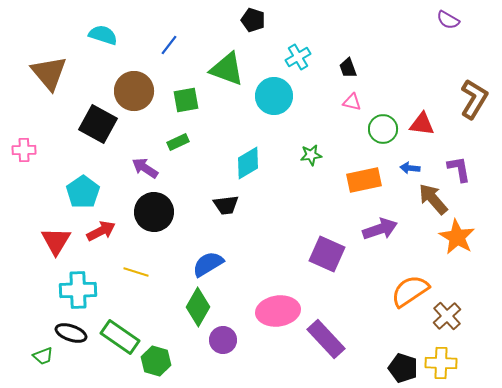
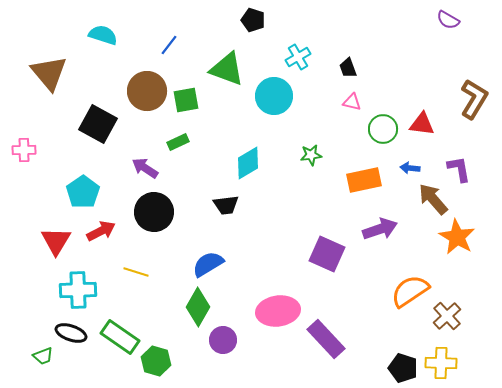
brown circle at (134, 91): moved 13 px right
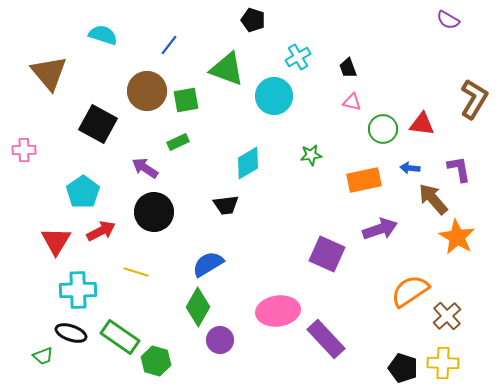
purple circle at (223, 340): moved 3 px left
yellow cross at (441, 363): moved 2 px right
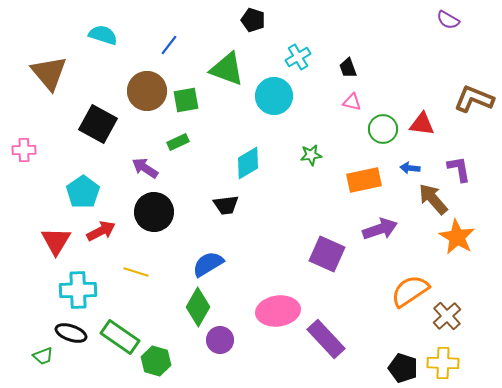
brown L-shape at (474, 99): rotated 99 degrees counterclockwise
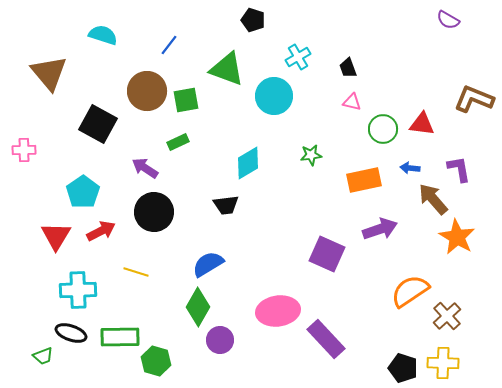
red triangle at (56, 241): moved 5 px up
green rectangle at (120, 337): rotated 36 degrees counterclockwise
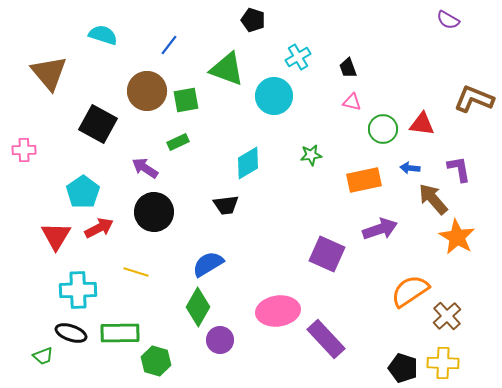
red arrow at (101, 231): moved 2 px left, 3 px up
green rectangle at (120, 337): moved 4 px up
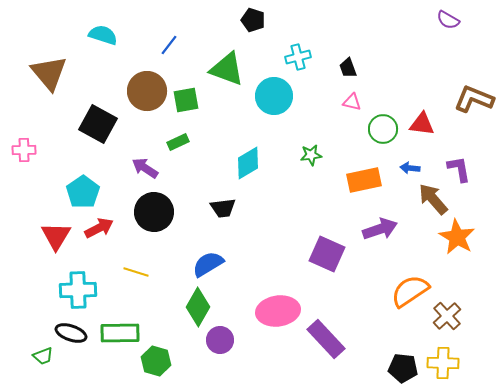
cyan cross at (298, 57): rotated 15 degrees clockwise
black trapezoid at (226, 205): moved 3 px left, 3 px down
black pentagon at (403, 368): rotated 12 degrees counterclockwise
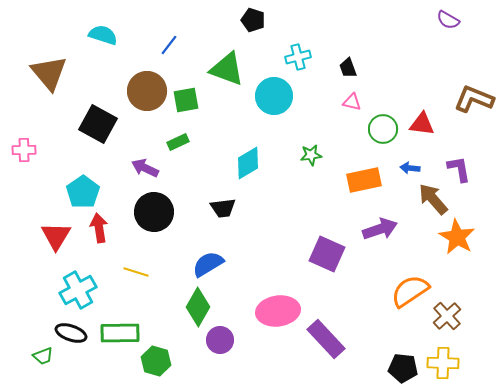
purple arrow at (145, 168): rotated 8 degrees counterclockwise
red arrow at (99, 228): rotated 72 degrees counterclockwise
cyan cross at (78, 290): rotated 27 degrees counterclockwise
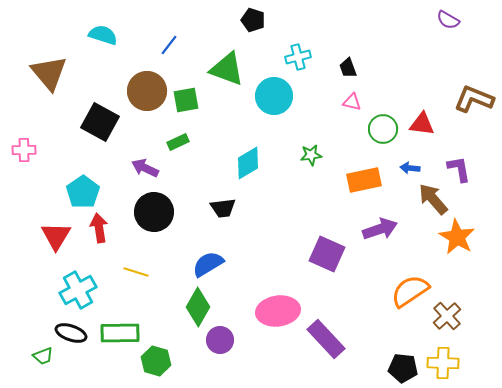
black square at (98, 124): moved 2 px right, 2 px up
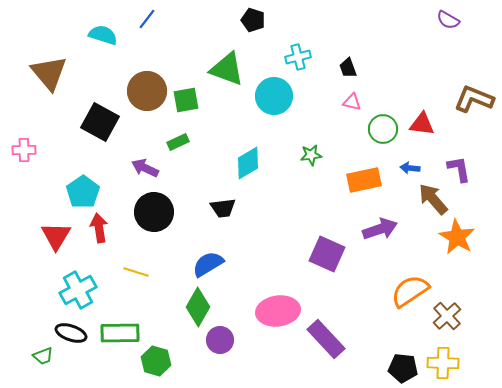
blue line at (169, 45): moved 22 px left, 26 px up
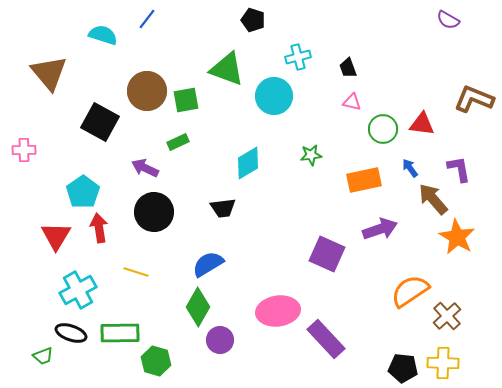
blue arrow at (410, 168): rotated 48 degrees clockwise
